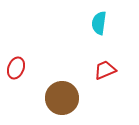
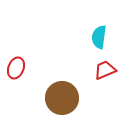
cyan semicircle: moved 14 px down
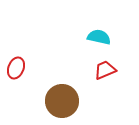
cyan semicircle: rotated 95 degrees clockwise
brown circle: moved 3 px down
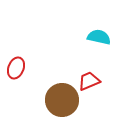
red trapezoid: moved 16 px left, 11 px down
brown circle: moved 1 px up
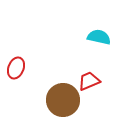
brown circle: moved 1 px right
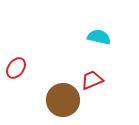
red ellipse: rotated 15 degrees clockwise
red trapezoid: moved 3 px right, 1 px up
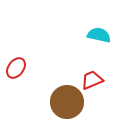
cyan semicircle: moved 2 px up
brown circle: moved 4 px right, 2 px down
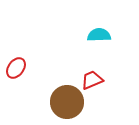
cyan semicircle: rotated 15 degrees counterclockwise
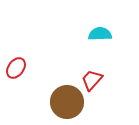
cyan semicircle: moved 1 px right, 1 px up
red trapezoid: rotated 25 degrees counterclockwise
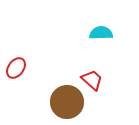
cyan semicircle: moved 1 px right, 1 px up
red trapezoid: rotated 90 degrees clockwise
